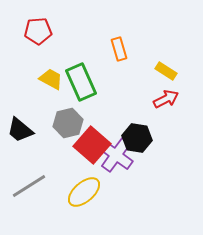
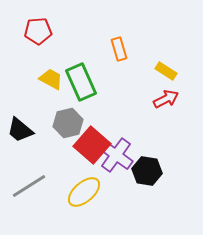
black hexagon: moved 10 px right, 33 px down
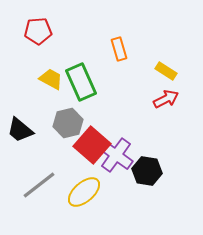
gray line: moved 10 px right, 1 px up; rotated 6 degrees counterclockwise
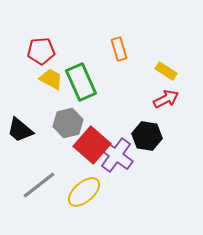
red pentagon: moved 3 px right, 20 px down
black hexagon: moved 35 px up
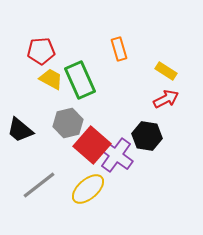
green rectangle: moved 1 px left, 2 px up
yellow ellipse: moved 4 px right, 3 px up
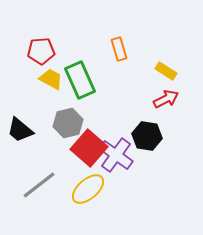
red square: moved 3 px left, 3 px down
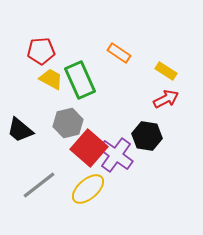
orange rectangle: moved 4 px down; rotated 40 degrees counterclockwise
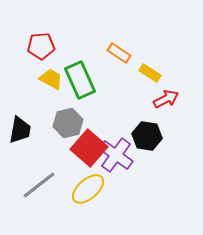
red pentagon: moved 5 px up
yellow rectangle: moved 16 px left, 2 px down
black trapezoid: rotated 120 degrees counterclockwise
